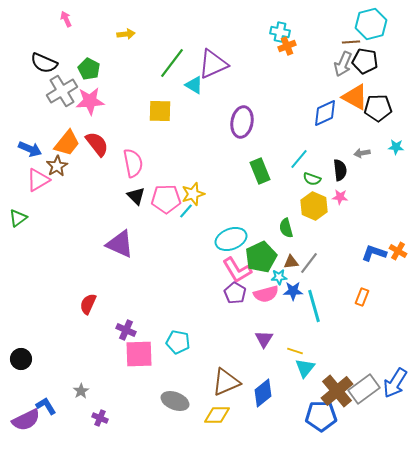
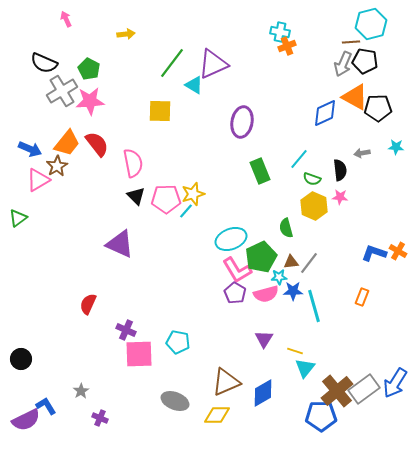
blue diamond at (263, 393): rotated 8 degrees clockwise
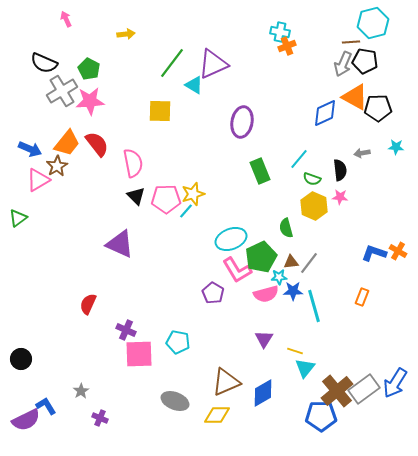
cyan hexagon at (371, 24): moved 2 px right, 1 px up
purple pentagon at (235, 293): moved 22 px left
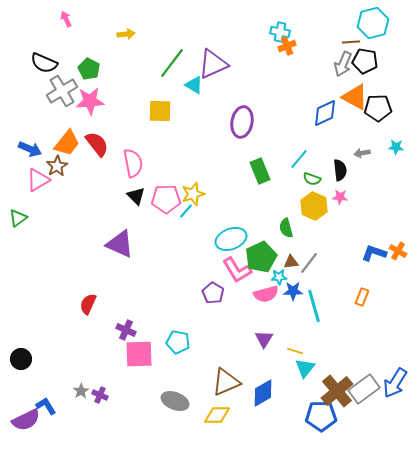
purple cross at (100, 418): moved 23 px up
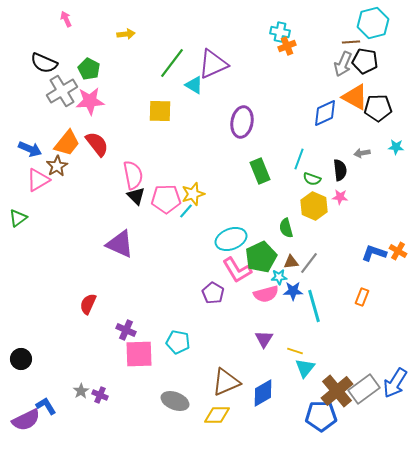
cyan line at (299, 159): rotated 20 degrees counterclockwise
pink semicircle at (133, 163): moved 12 px down
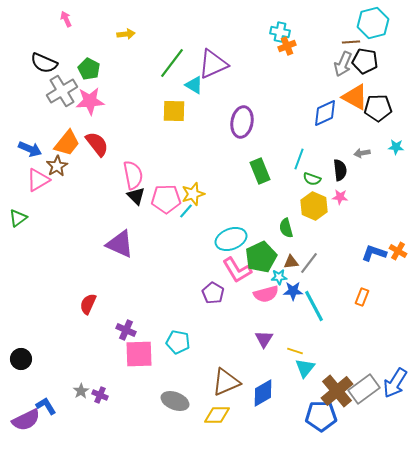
yellow square at (160, 111): moved 14 px right
cyan line at (314, 306): rotated 12 degrees counterclockwise
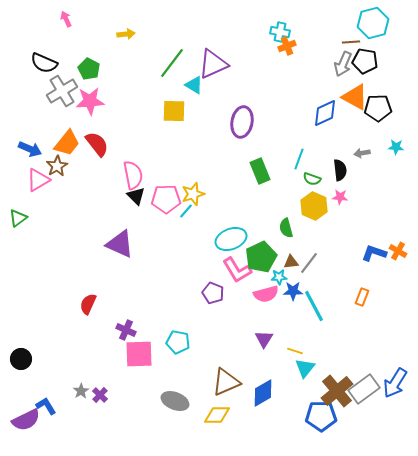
purple pentagon at (213, 293): rotated 10 degrees counterclockwise
purple cross at (100, 395): rotated 21 degrees clockwise
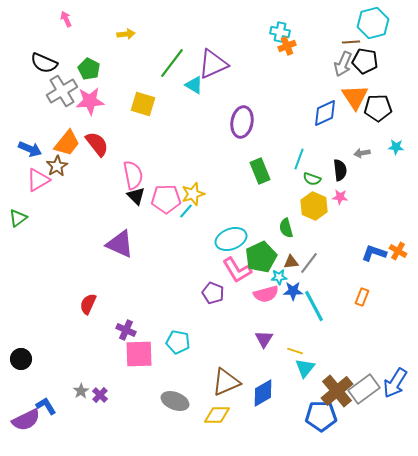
orange triangle at (355, 97): rotated 28 degrees clockwise
yellow square at (174, 111): moved 31 px left, 7 px up; rotated 15 degrees clockwise
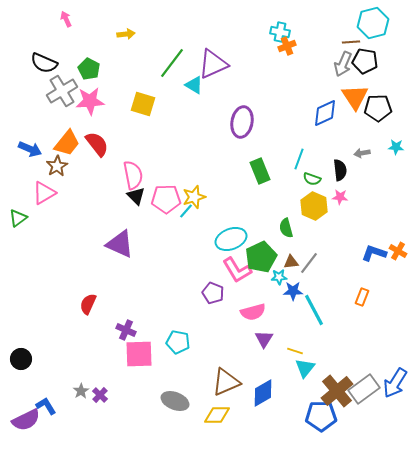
pink triangle at (38, 180): moved 6 px right, 13 px down
yellow star at (193, 194): moved 1 px right, 3 px down
pink semicircle at (266, 294): moved 13 px left, 18 px down
cyan line at (314, 306): moved 4 px down
